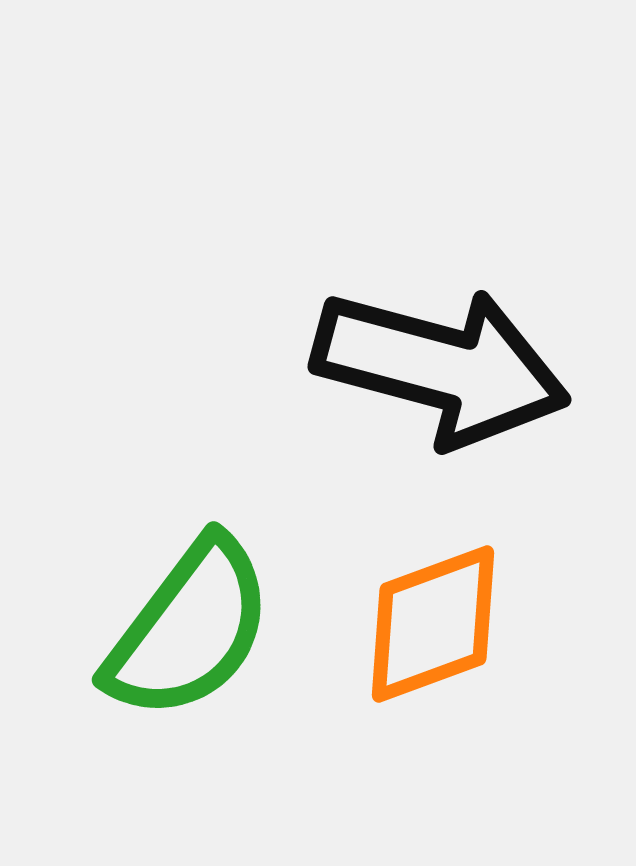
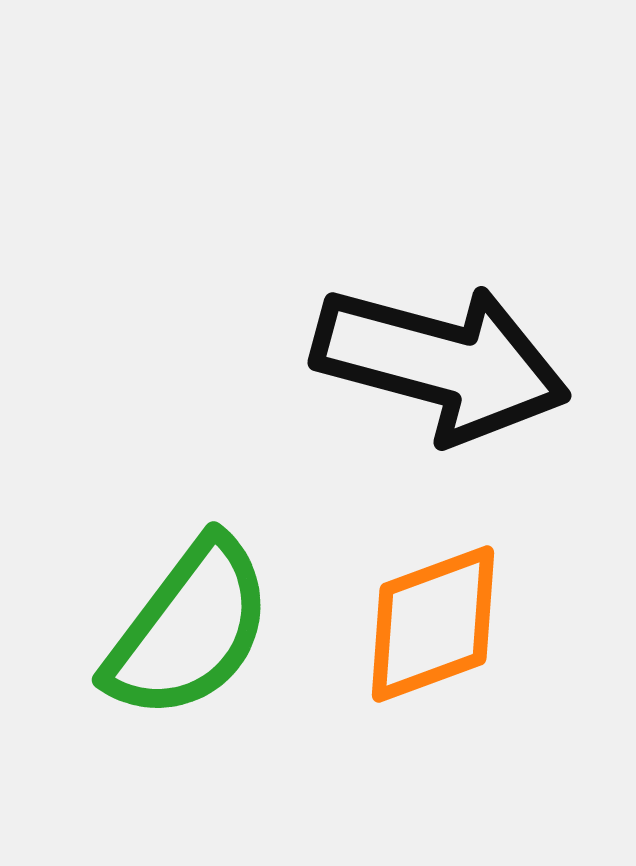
black arrow: moved 4 px up
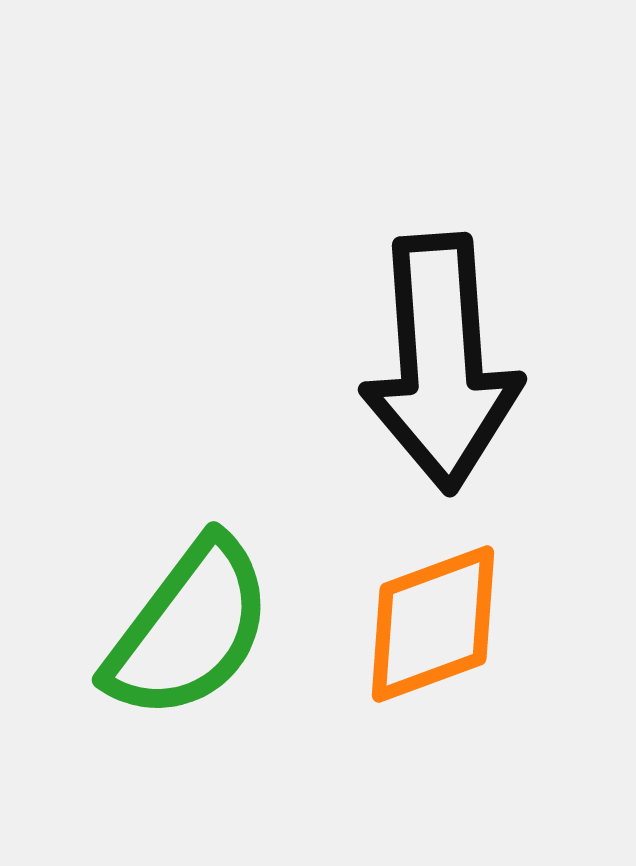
black arrow: rotated 71 degrees clockwise
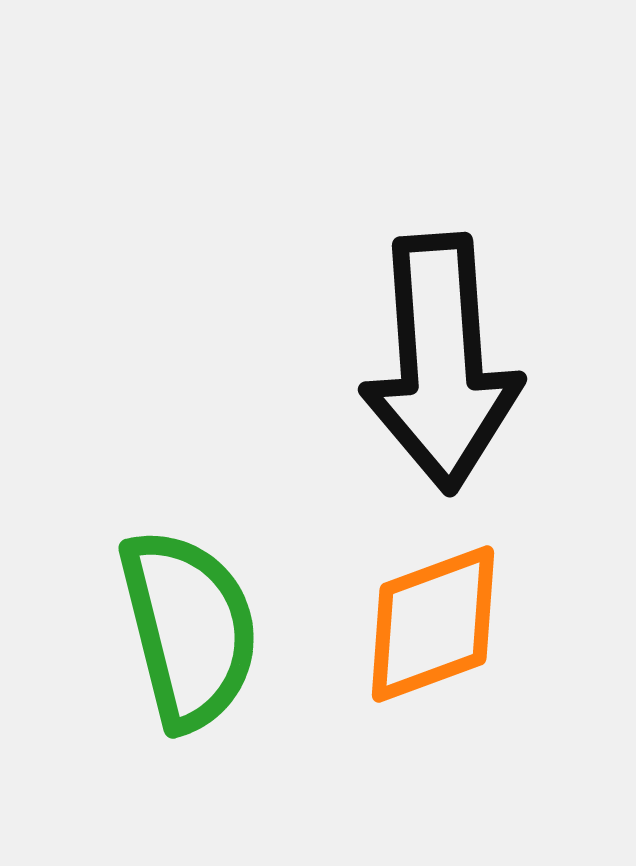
green semicircle: rotated 51 degrees counterclockwise
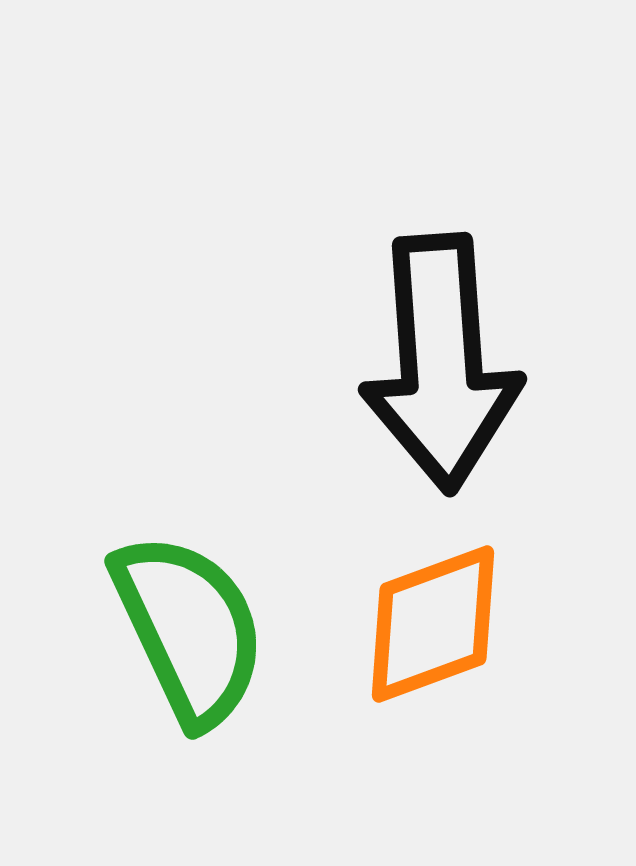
green semicircle: rotated 11 degrees counterclockwise
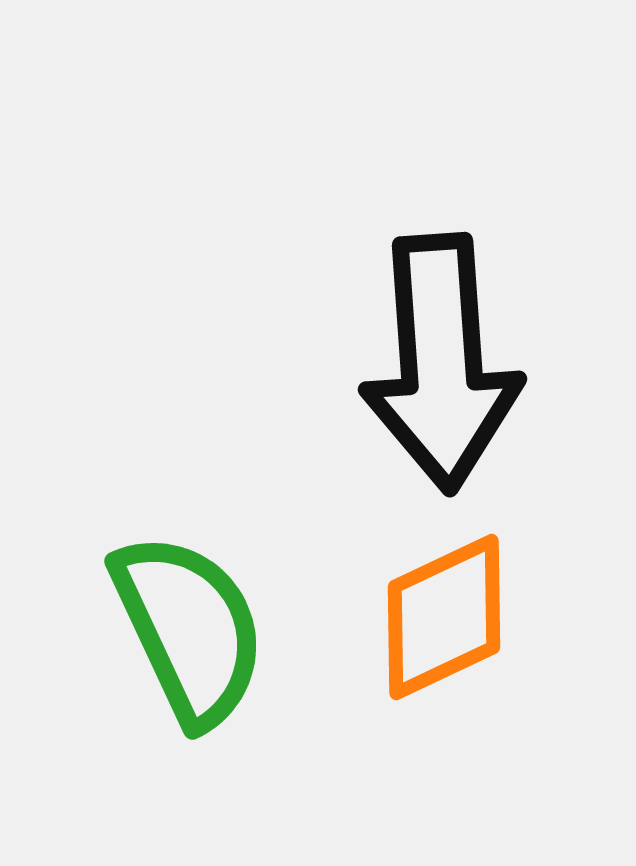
orange diamond: moved 11 px right, 7 px up; rotated 5 degrees counterclockwise
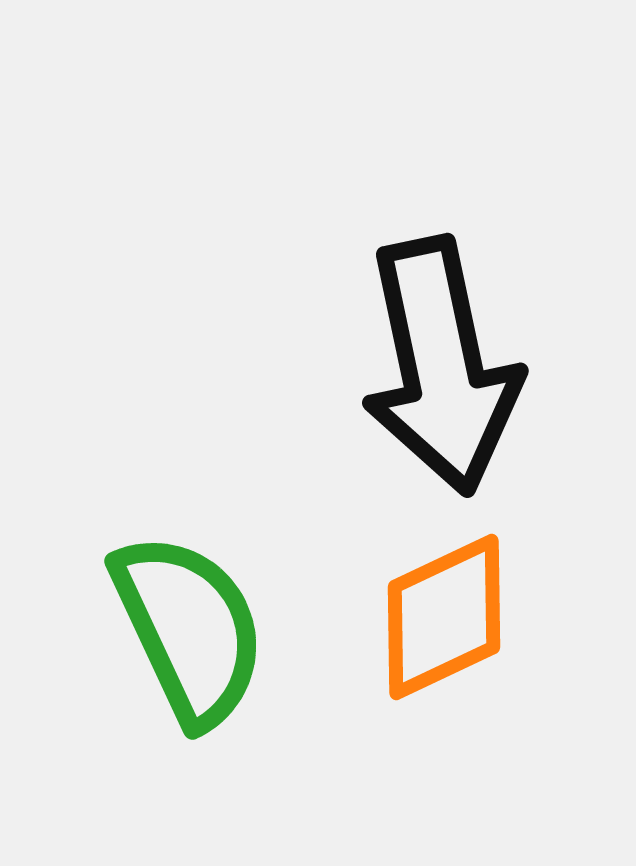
black arrow: moved 3 px down; rotated 8 degrees counterclockwise
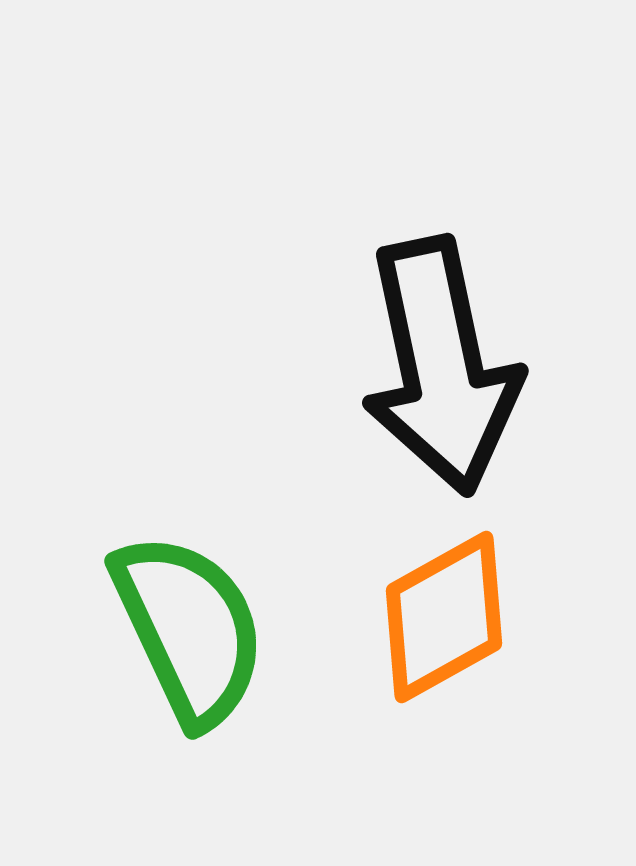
orange diamond: rotated 4 degrees counterclockwise
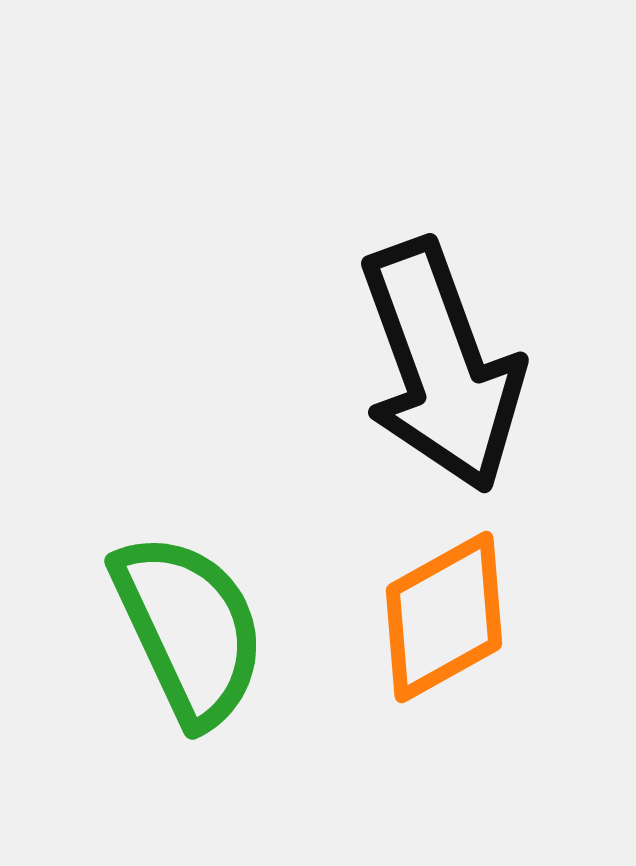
black arrow: rotated 8 degrees counterclockwise
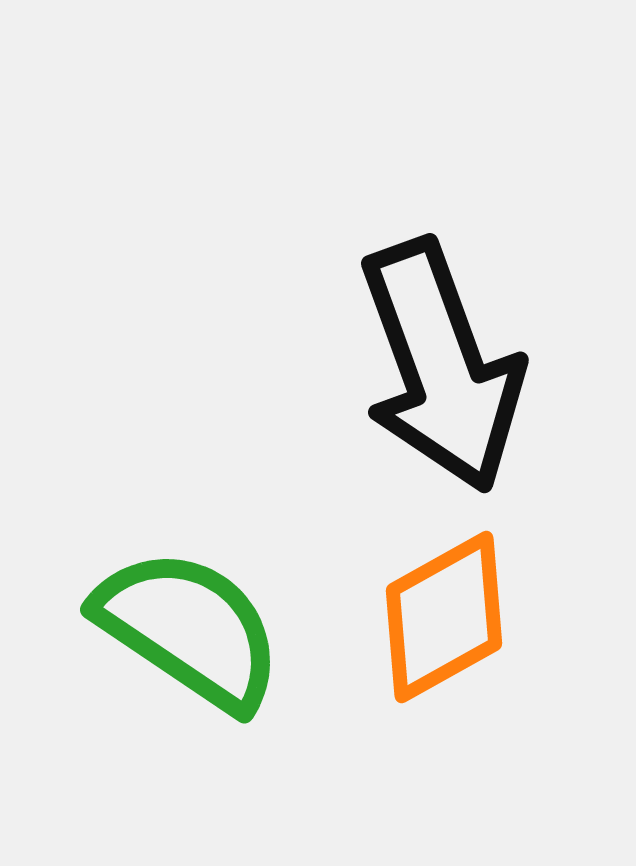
green semicircle: rotated 31 degrees counterclockwise
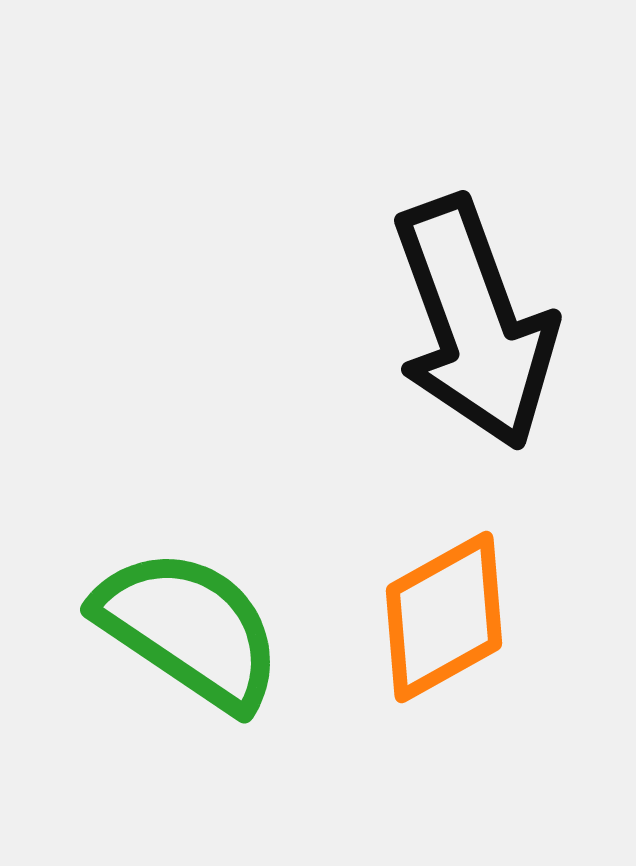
black arrow: moved 33 px right, 43 px up
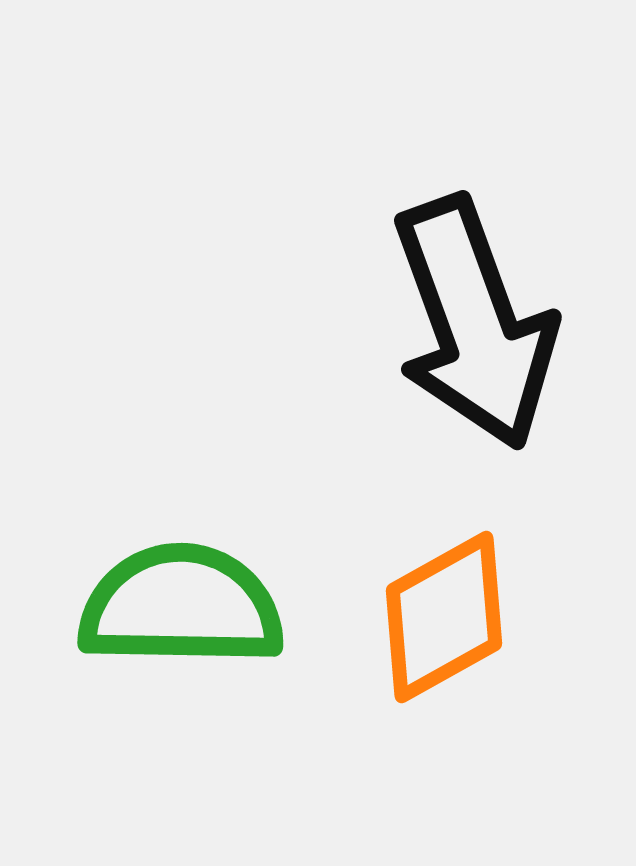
green semicircle: moved 8 px left, 23 px up; rotated 33 degrees counterclockwise
